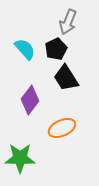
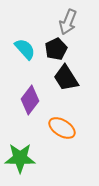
orange ellipse: rotated 56 degrees clockwise
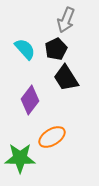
gray arrow: moved 2 px left, 2 px up
orange ellipse: moved 10 px left, 9 px down; rotated 64 degrees counterclockwise
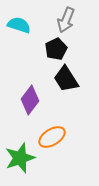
cyan semicircle: moved 6 px left, 24 px up; rotated 30 degrees counterclockwise
black trapezoid: moved 1 px down
green star: rotated 20 degrees counterclockwise
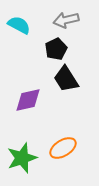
gray arrow: rotated 55 degrees clockwise
cyan semicircle: rotated 10 degrees clockwise
purple diamond: moved 2 px left; rotated 40 degrees clockwise
orange ellipse: moved 11 px right, 11 px down
green star: moved 2 px right
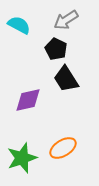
gray arrow: rotated 20 degrees counterclockwise
black pentagon: rotated 20 degrees counterclockwise
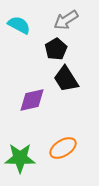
black pentagon: rotated 15 degrees clockwise
purple diamond: moved 4 px right
green star: moved 2 px left; rotated 20 degrees clockwise
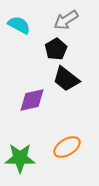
black trapezoid: rotated 20 degrees counterclockwise
orange ellipse: moved 4 px right, 1 px up
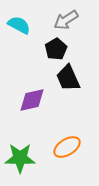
black trapezoid: moved 2 px right, 1 px up; rotated 28 degrees clockwise
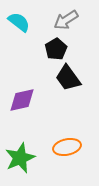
cyan semicircle: moved 3 px up; rotated 10 degrees clockwise
black trapezoid: rotated 12 degrees counterclockwise
purple diamond: moved 10 px left
orange ellipse: rotated 20 degrees clockwise
green star: rotated 24 degrees counterclockwise
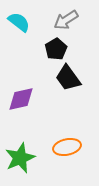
purple diamond: moved 1 px left, 1 px up
